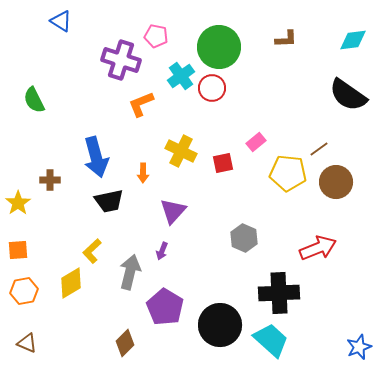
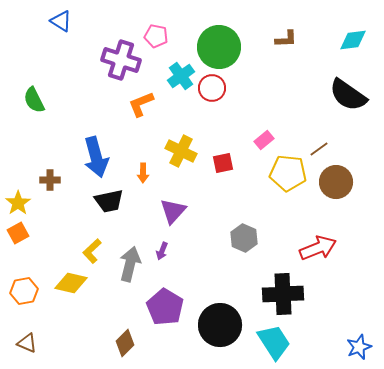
pink rectangle: moved 8 px right, 2 px up
orange square: moved 17 px up; rotated 25 degrees counterclockwise
gray arrow: moved 8 px up
yellow diamond: rotated 44 degrees clockwise
black cross: moved 4 px right, 1 px down
cyan trapezoid: moved 3 px right, 2 px down; rotated 15 degrees clockwise
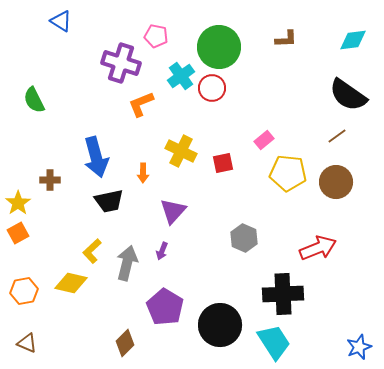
purple cross: moved 3 px down
brown line: moved 18 px right, 13 px up
gray arrow: moved 3 px left, 1 px up
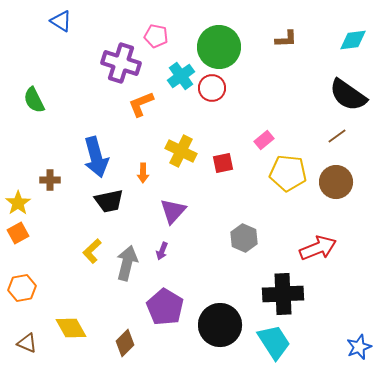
yellow diamond: moved 45 px down; rotated 48 degrees clockwise
orange hexagon: moved 2 px left, 3 px up
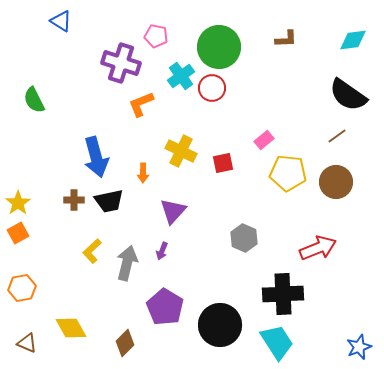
brown cross: moved 24 px right, 20 px down
cyan trapezoid: moved 3 px right
